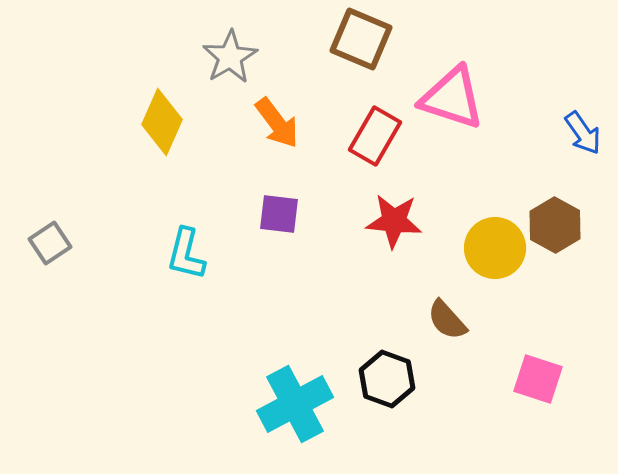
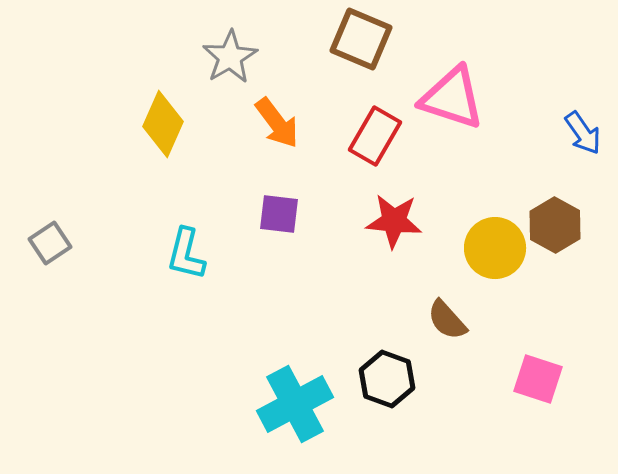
yellow diamond: moved 1 px right, 2 px down
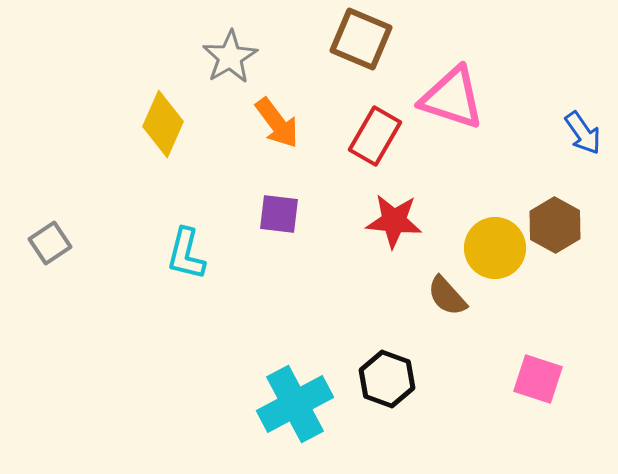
brown semicircle: moved 24 px up
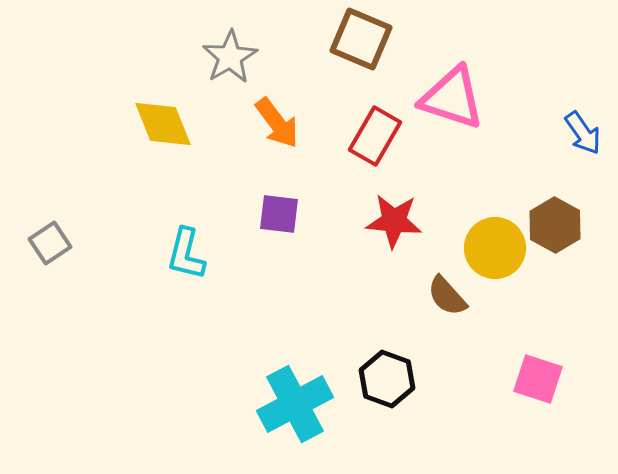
yellow diamond: rotated 46 degrees counterclockwise
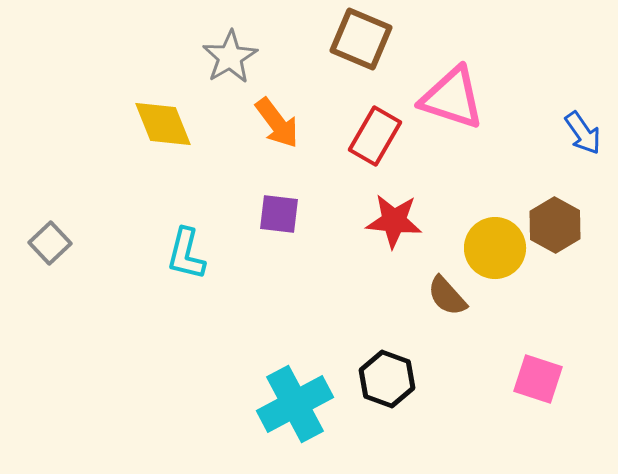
gray square: rotated 9 degrees counterclockwise
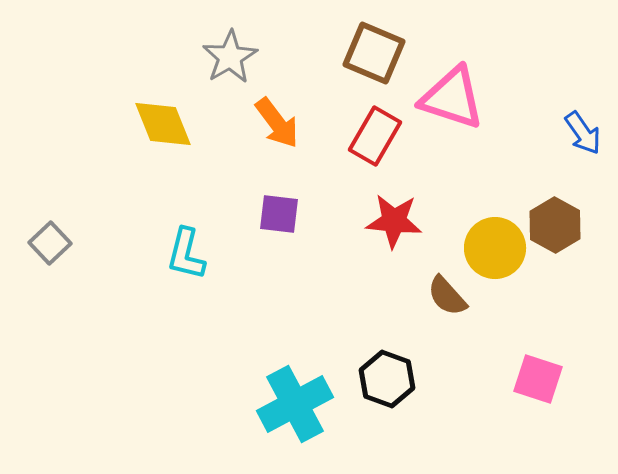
brown square: moved 13 px right, 14 px down
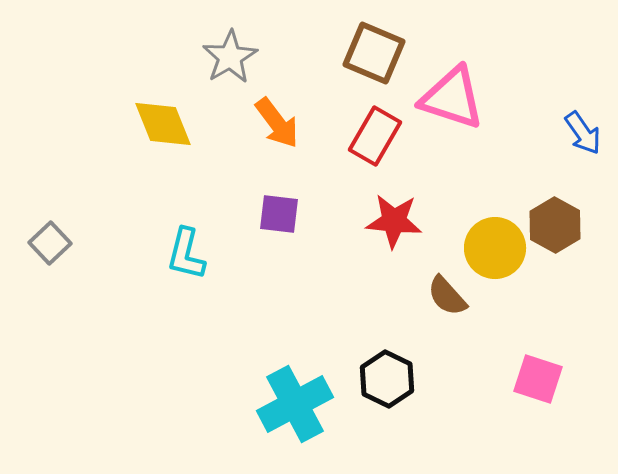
black hexagon: rotated 6 degrees clockwise
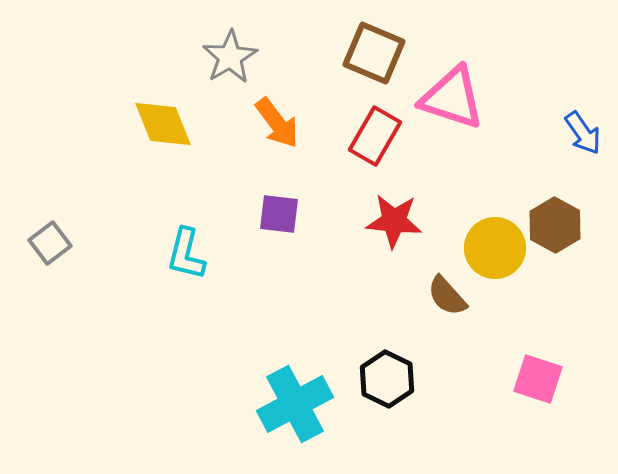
gray square: rotated 6 degrees clockwise
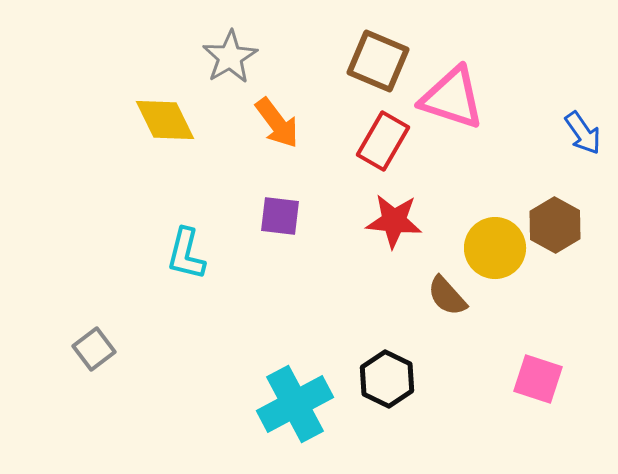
brown square: moved 4 px right, 8 px down
yellow diamond: moved 2 px right, 4 px up; rotated 4 degrees counterclockwise
red rectangle: moved 8 px right, 5 px down
purple square: moved 1 px right, 2 px down
gray square: moved 44 px right, 106 px down
